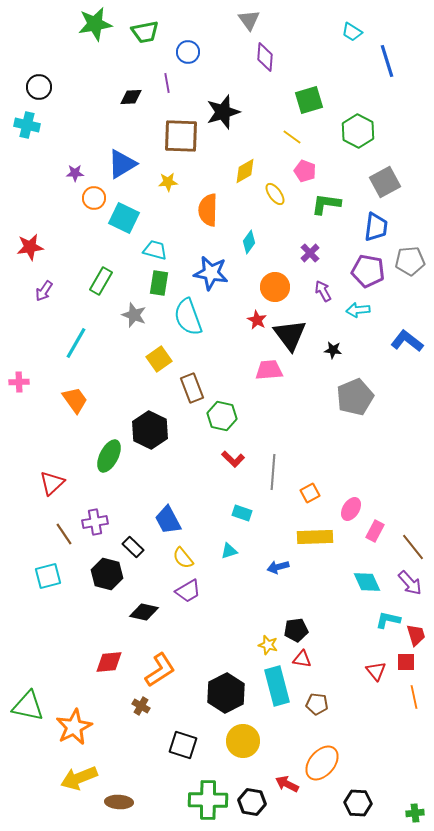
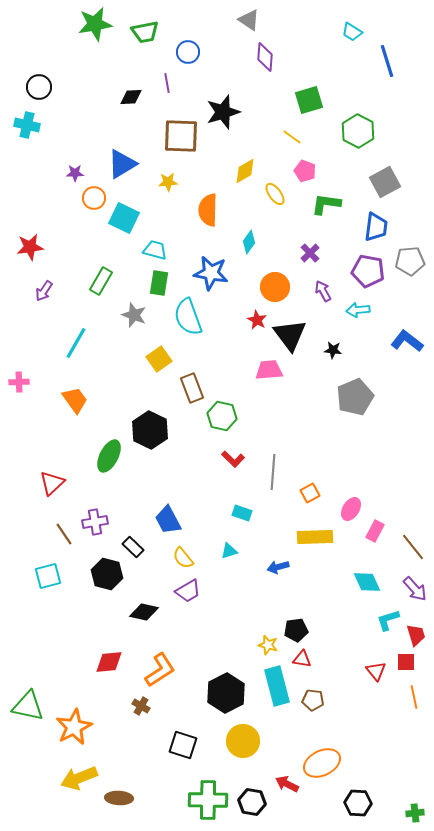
gray triangle at (249, 20): rotated 20 degrees counterclockwise
purple arrow at (410, 583): moved 5 px right, 6 px down
cyan L-shape at (388, 620): rotated 30 degrees counterclockwise
brown pentagon at (317, 704): moved 4 px left, 4 px up
orange ellipse at (322, 763): rotated 24 degrees clockwise
brown ellipse at (119, 802): moved 4 px up
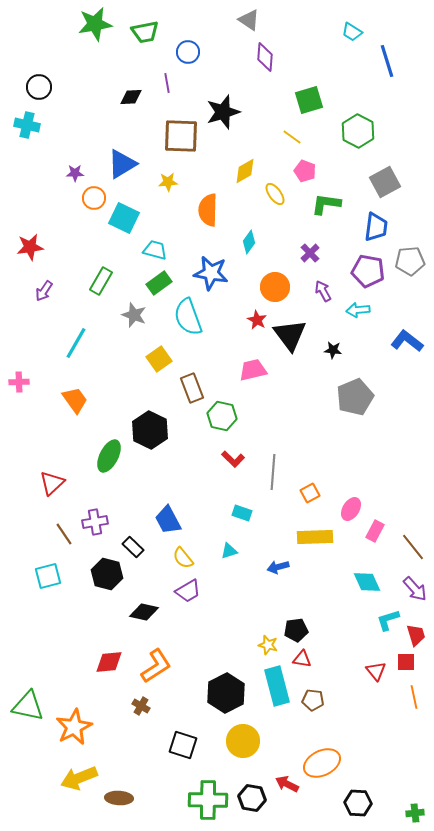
green rectangle at (159, 283): rotated 45 degrees clockwise
pink trapezoid at (269, 370): moved 16 px left; rotated 8 degrees counterclockwise
orange L-shape at (160, 670): moved 4 px left, 4 px up
black hexagon at (252, 802): moved 4 px up
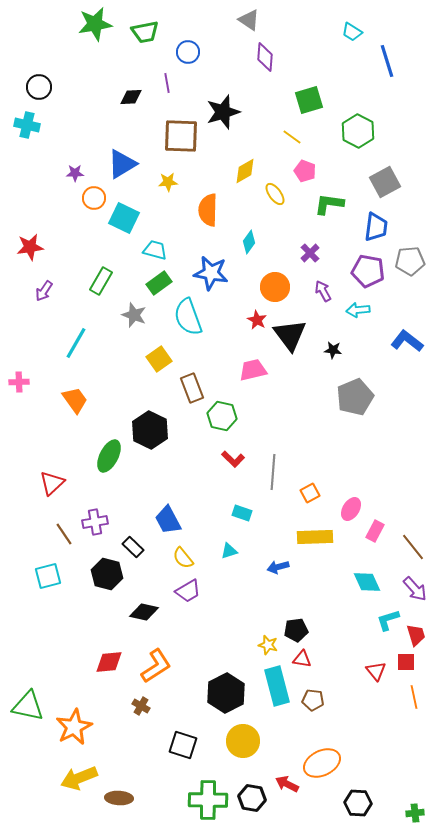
green L-shape at (326, 204): moved 3 px right
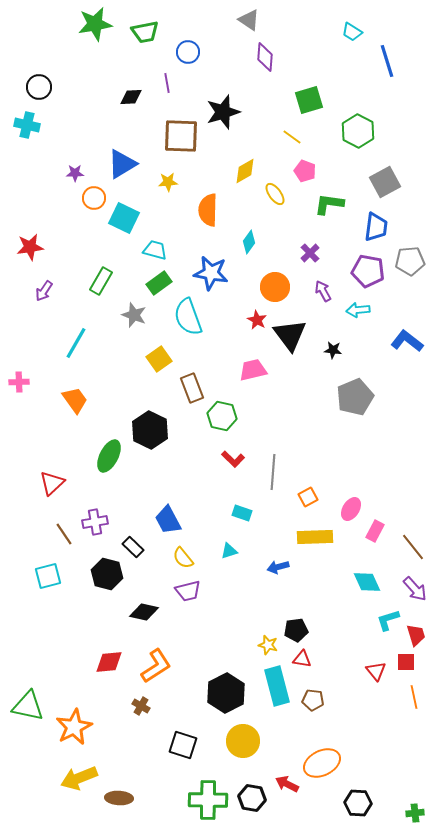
orange square at (310, 493): moved 2 px left, 4 px down
purple trapezoid at (188, 591): rotated 16 degrees clockwise
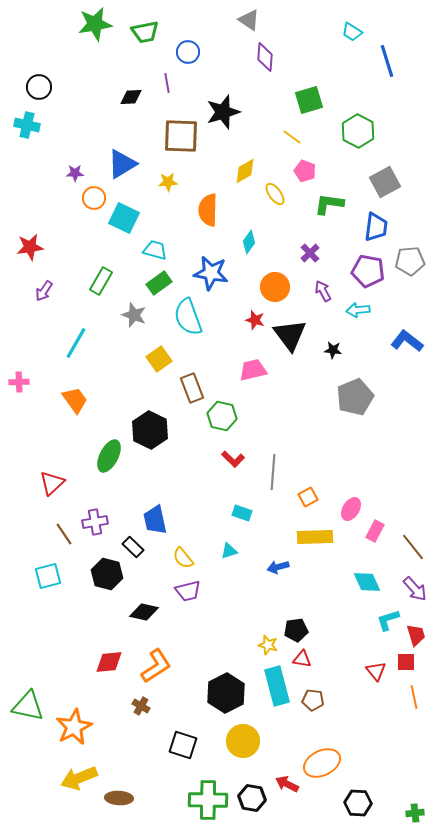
red star at (257, 320): moved 2 px left; rotated 12 degrees counterclockwise
blue trapezoid at (168, 520): moved 13 px left; rotated 16 degrees clockwise
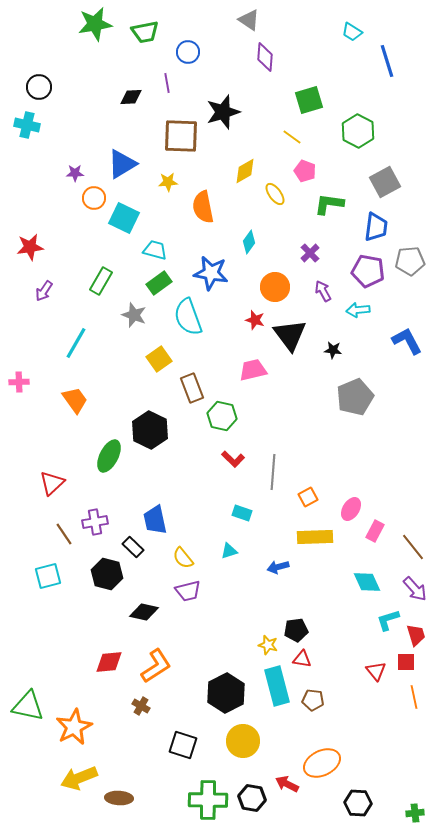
orange semicircle at (208, 210): moved 5 px left, 3 px up; rotated 12 degrees counterclockwise
blue L-shape at (407, 341): rotated 24 degrees clockwise
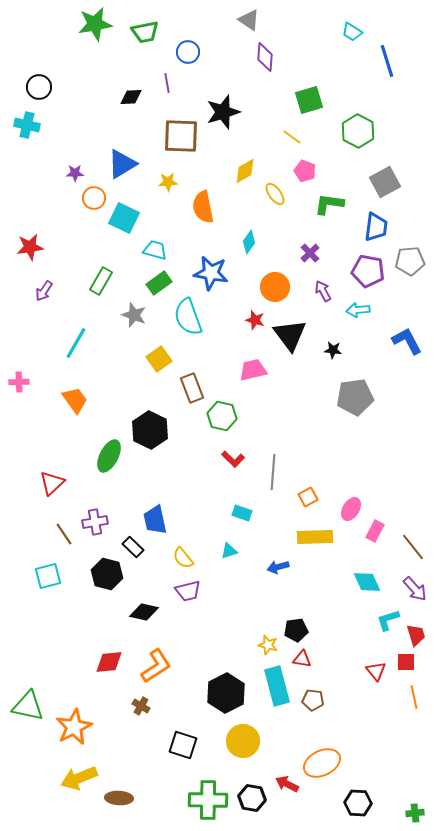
gray pentagon at (355, 397): rotated 15 degrees clockwise
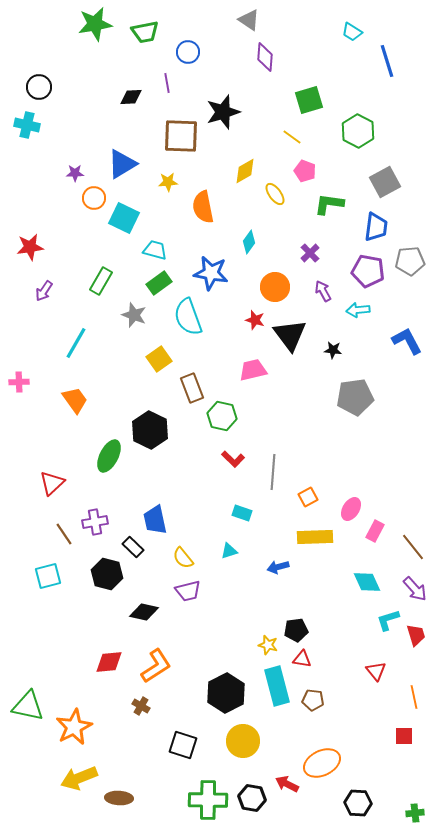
red square at (406, 662): moved 2 px left, 74 px down
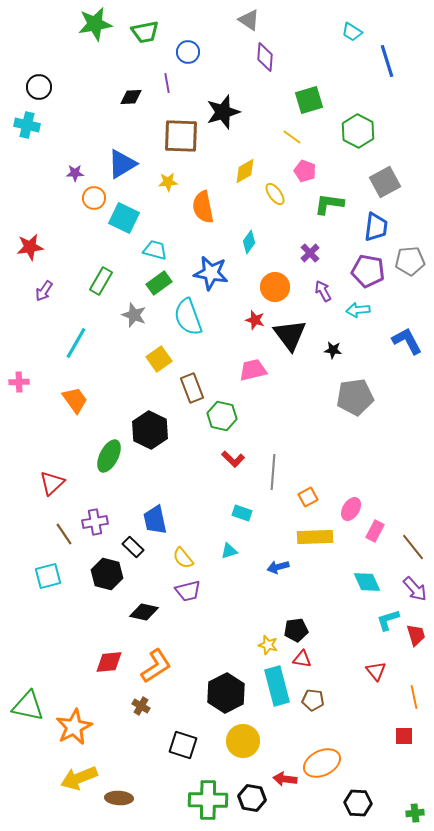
red arrow at (287, 784): moved 2 px left, 5 px up; rotated 20 degrees counterclockwise
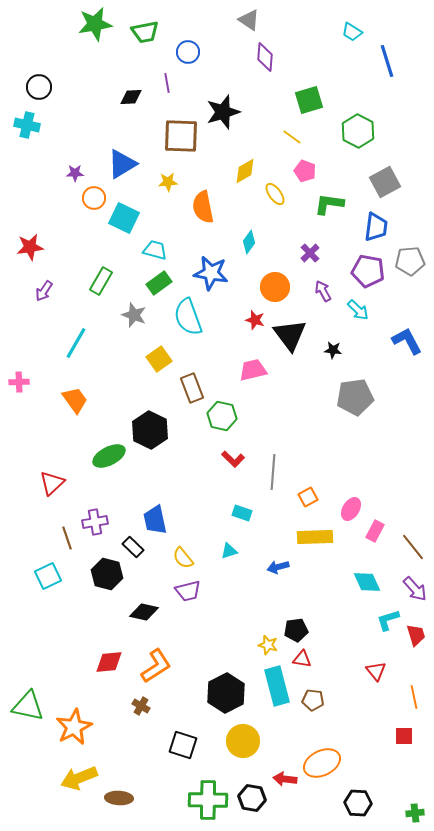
cyan arrow at (358, 310): rotated 130 degrees counterclockwise
green ellipse at (109, 456): rotated 36 degrees clockwise
brown line at (64, 534): moved 3 px right, 4 px down; rotated 15 degrees clockwise
cyan square at (48, 576): rotated 12 degrees counterclockwise
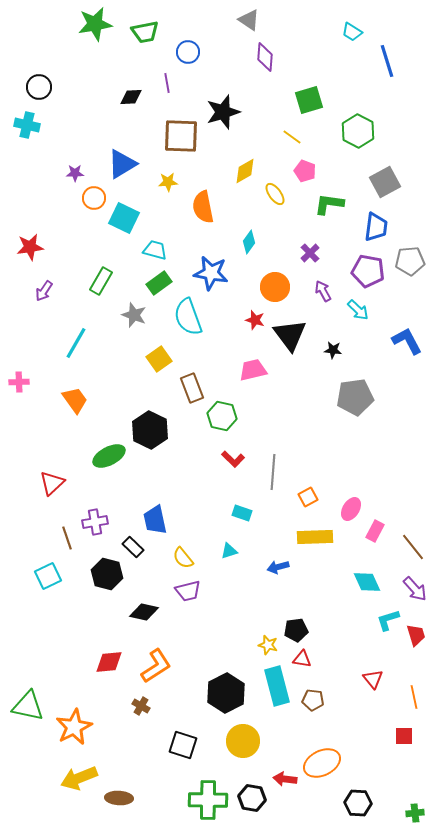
red triangle at (376, 671): moved 3 px left, 8 px down
